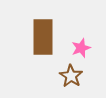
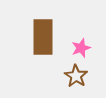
brown star: moved 5 px right
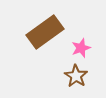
brown rectangle: moved 2 px right, 5 px up; rotated 54 degrees clockwise
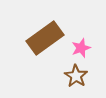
brown rectangle: moved 6 px down
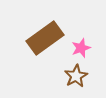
brown star: rotated 10 degrees clockwise
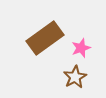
brown star: moved 1 px left, 1 px down
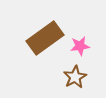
pink star: moved 1 px left, 2 px up; rotated 12 degrees clockwise
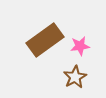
brown rectangle: moved 2 px down
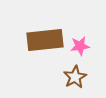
brown rectangle: rotated 30 degrees clockwise
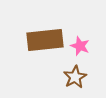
pink star: rotated 30 degrees clockwise
